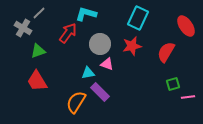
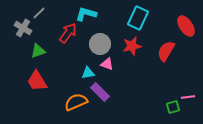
red semicircle: moved 1 px up
green square: moved 23 px down
orange semicircle: rotated 35 degrees clockwise
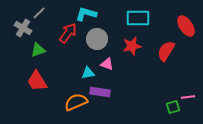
cyan rectangle: rotated 65 degrees clockwise
gray circle: moved 3 px left, 5 px up
green triangle: moved 1 px up
purple rectangle: rotated 36 degrees counterclockwise
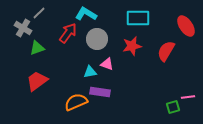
cyan L-shape: rotated 15 degrees clockwise
green triangle: moved 1 px left, 2 px up
cyan triangle: moved 2 px right, 1 px up
red trapezoid: rotated 85 degrees clockwise
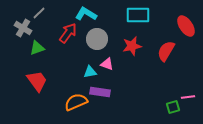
cyan rectangle: moved 3 px up
red trapezoid: rotated 90 degrees clockwise
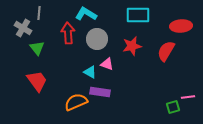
gray line: rotated 40 degrees counterclockwise
red ellipse: moved 5 px left; rotated 60 degrees counterclockwise
red arrow: rotated 40 degrees counterclockwise
green triangle: rotated 49 degrees counterclockwise
cyan triangle: rotated 40 degrees clockwise
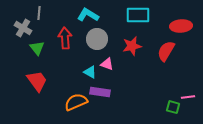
cyan L-shape: moved 2 px right, 1 px down
red arrow: moved 3 px left, 5 px down
green square: rotated 32 degrees clockwise
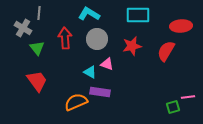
cyan L-shape: moved 1 px right, 1 px up
green square: rotated 32 degrees counterclockwise
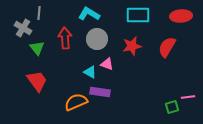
red ellipse: moved 10 px up
red semicircle: moved 1 px right, 4 px up
green square: moved 1 px left
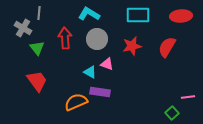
green square: moved 6 px down; rotated 24 degrees counterclockwise
